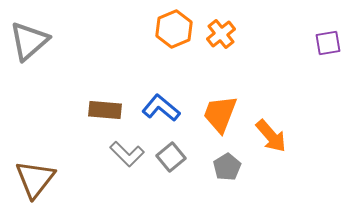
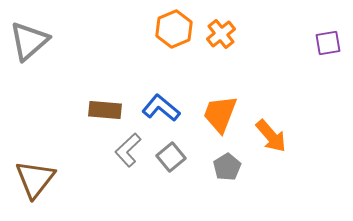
gray L-shape: moved 1 px right, 4 px up; rotated 92 degrees clockwise
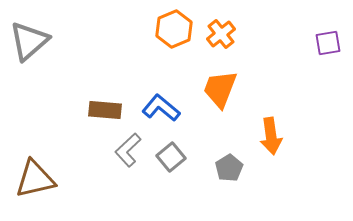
orange trapezoid: moved 25 px up
orange arrow: rotated 33 degrees clockwise
gray pentagon: moved 2 px right, 1 px down
brown triangle: rotated 39 degrees clockwise
